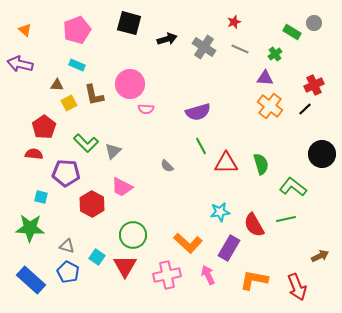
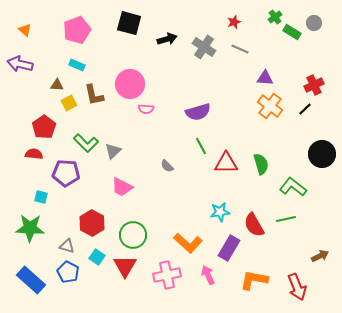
green cross at (275, 54): moved 37 px up
red hexagon at (92, 204): moved 19 px down
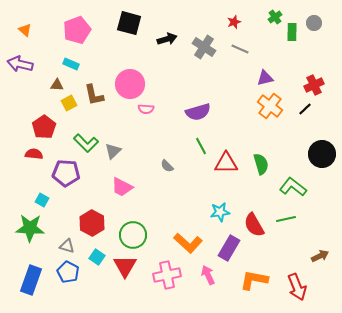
green rectangle at (292, 32): rotated 60 degrees clockwise
cyan rectangle at (77, 65): moved 6 px left, 1 px up
purple triangle at (265, 78): rotated 18 degrees counterclockwise
cyan square at (41, 197): moved 1 px right, 3 px down; rotated 16 degrees clockwise
blue rectangle at (31, 280): rotated 68 degrees clockwise
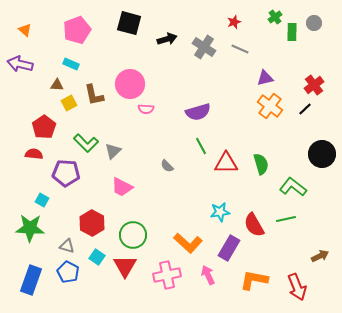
red cross at (314, 85): rotated 12 degrees counterclockwise
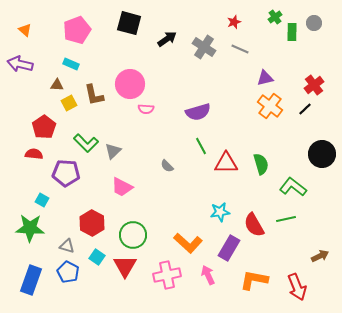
black arrow at (167, 39): rotated 18 degrees counterclockwise
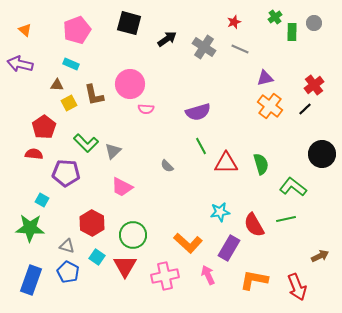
pink cross at (167, 275): moved 2 px left, 1 px down
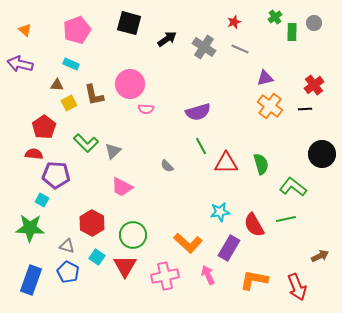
black line at (305, 109): rotated 40 degrees clockwise
purple pentagon at (66, 173): moved 10 px left, 2 px down
